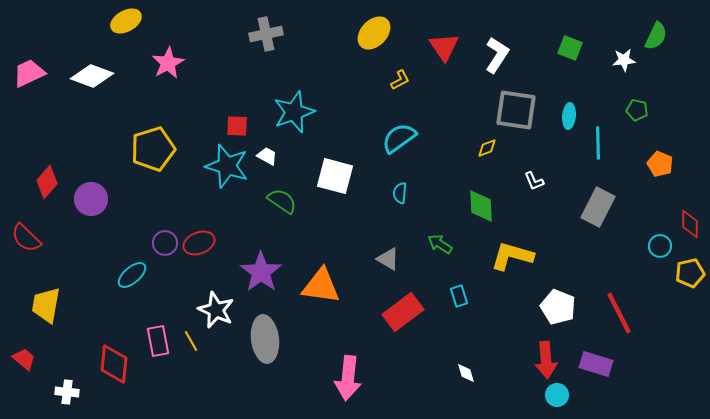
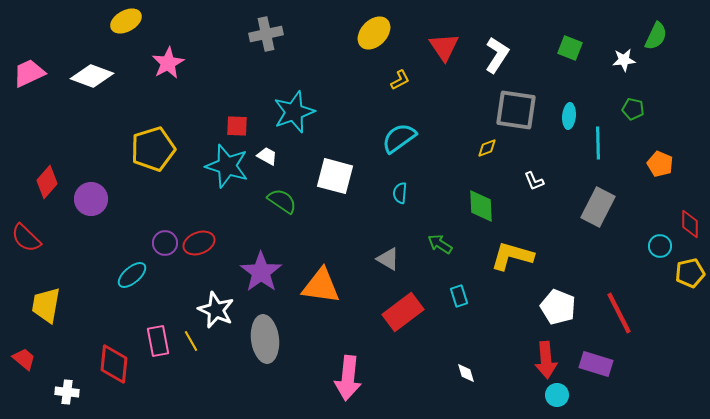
green pentagon at (637, 110): moved 4 px left, 1 px up
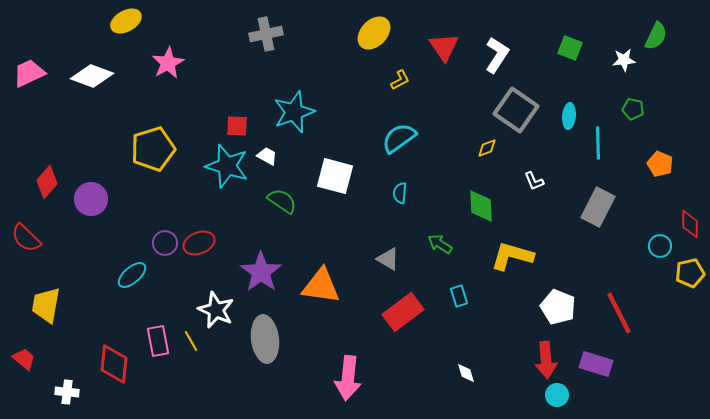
gray square at (516, 110): rotated 27 degrees clockwise
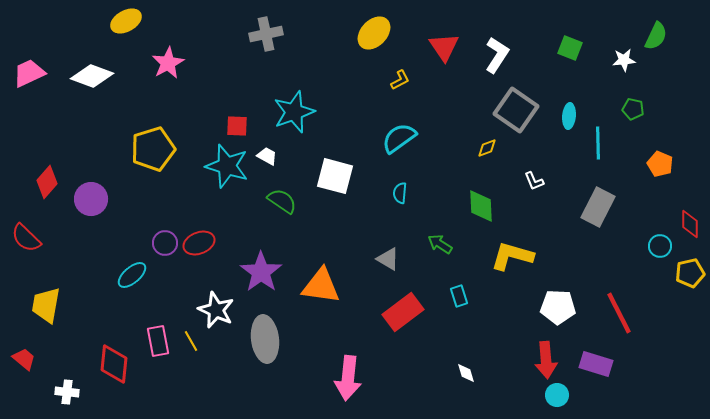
white pentagon at (558, 307): rotated 20 degrees counterclockwise
